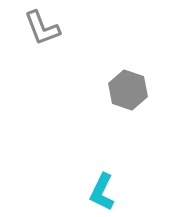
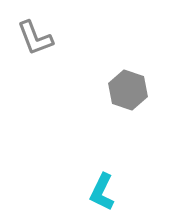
gray L-shape: moved 7 px left, 10 px down
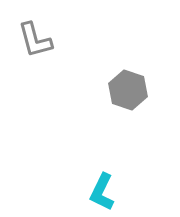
gray L-shape: moved 2 px down; rotated 6 degrees clockwise
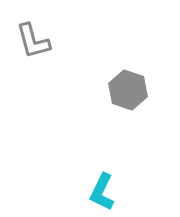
gray L-shape: moved 2 px left, 1 px down
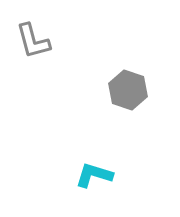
cyan L-shape: moved 8 px left, 17 px up; rotated 81 degrees clockwise
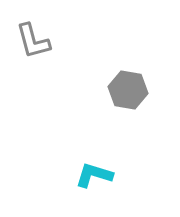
gray hexagon: rotated 9 degrees counterclockwise
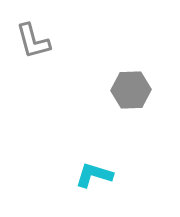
gray hexagon: moved 3 px right; rotated 12 degrees counterclockwise
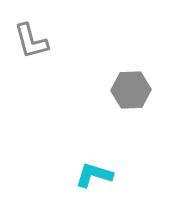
gray L-shape: moved 2 px left
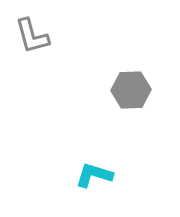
gray L-shape: moved 1 px right, 5 px up
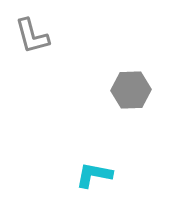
cyan L-shape: rotated 6 degrees counterclockwise
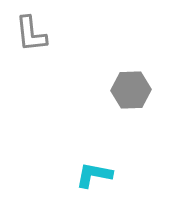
gray L-shape: moved 1 px left, 2 px up; rotated 9 degrees clockwise
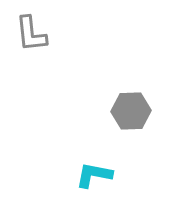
gray hexagon: moved 21 px down
